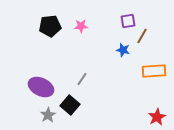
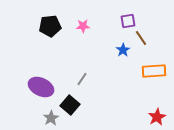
pink star: moved 2 px right
brown line: moved 1 px left, 2 px down; rotated 63 degrees counterclockwise
blue star: rotated 24 degrees clockwise
gray star: moved 3 px right, 3 px down
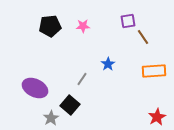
brown line: moved 2 px right, 1 px up
blue star: moved 15 px left, 14 px down
purple ellipse: moved 6 px left, 1 px down
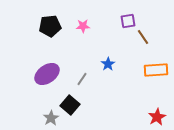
orange rectangle: moved 2 px right, 1 px up
purple ellipse: moved 12 px right, 14 px up; rotated 60 degrees counterclockwise
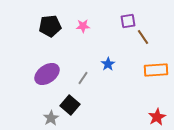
gray line: moved 1 px right, 1 px up
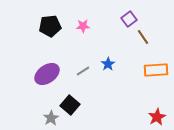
purple square: moved 1 px right, 2 px up; rotated 28 degrees counterclockwise
gray line: moved 7 px up; rotated 24 degrees clockwise
